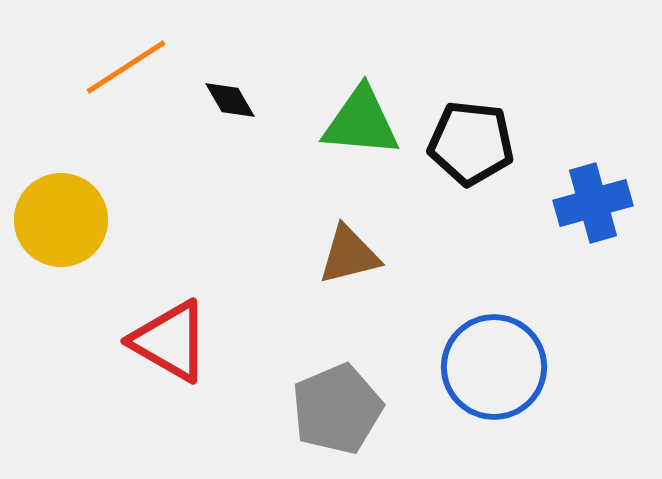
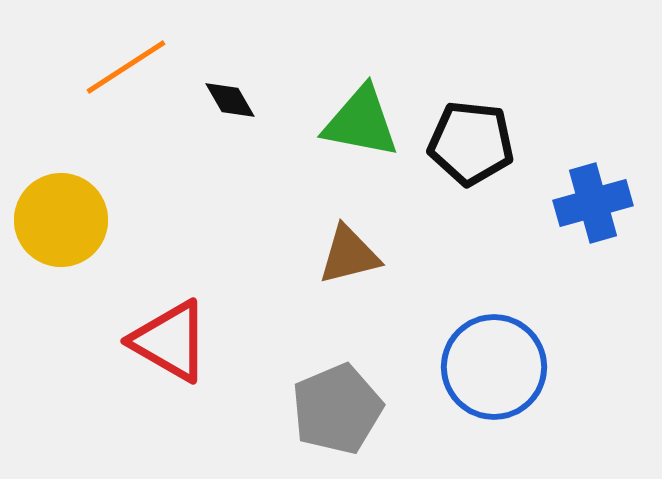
green triangle: rotated 6 degrees clockwise
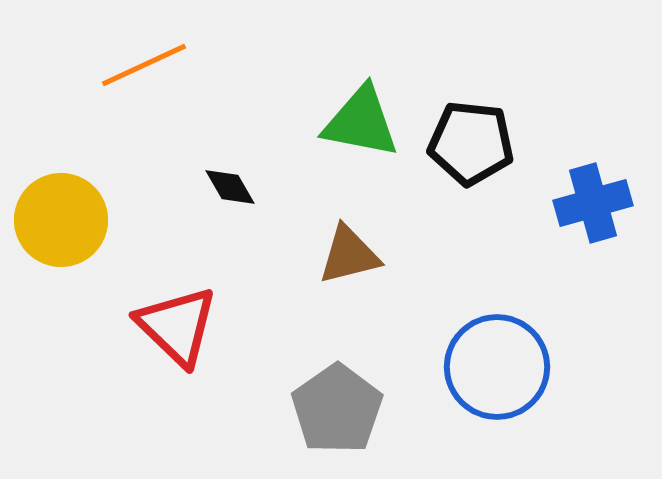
orange line: moved 18 px right, 2 px up; rotated 8 degrees clockwise
black diamond: moved 87 px down
red triangle: moved 7 px right, 15 px up; rotated 14 degrees clockwise
blue circle: moved 3 px right
gray pentagon: rotated 12 degrees counterclockwise
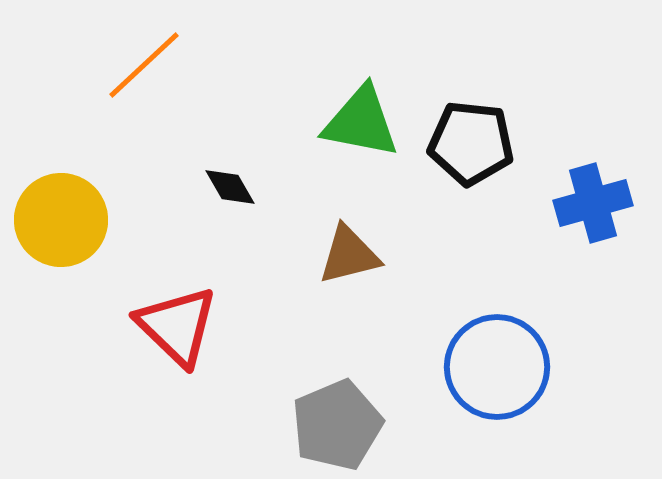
orange line: rotated 18 degrees counterclockwise
gray pentagon: moved 16 px down; rotated 12 degrees clockwise
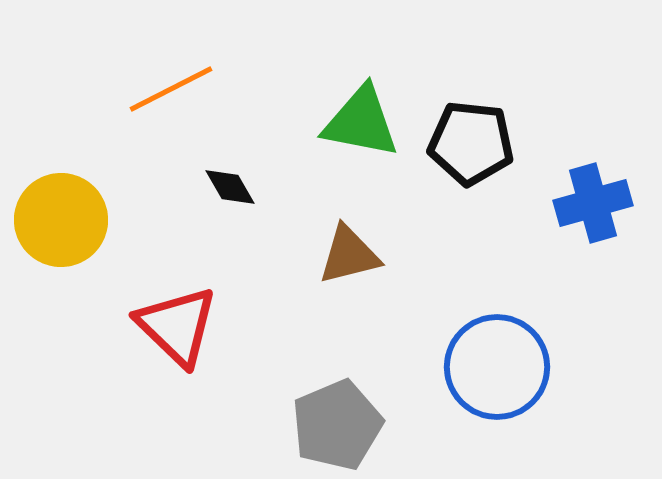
orange line: moved 27 px right, 24 px down; rotated 16 degrees clockwise
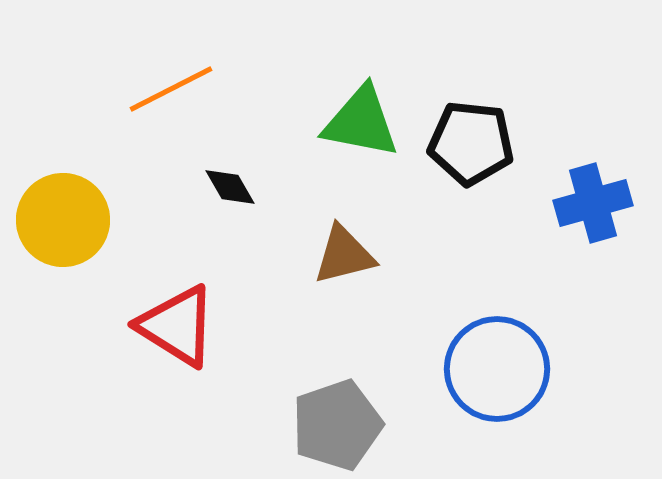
yellow circle: moved 2 px right
brown triangle: moved 5 px left
red triangle: rotated 12 degrees counterclockwise
blue circle: moved 2 px down
gray pentagon: rotated 4 degrees clockwise
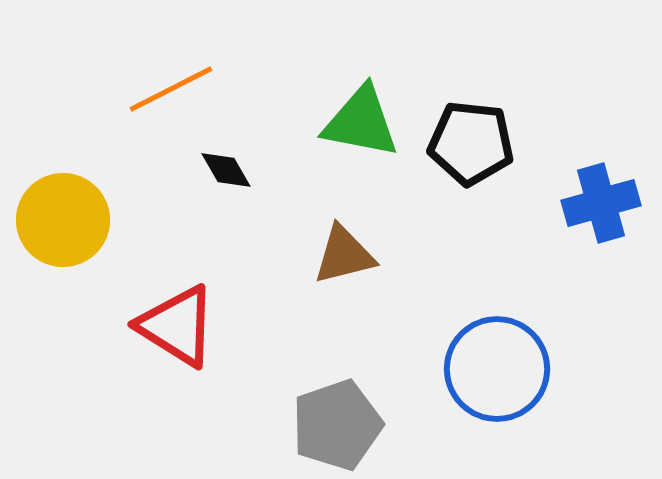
black diamond: moved 4 px left, 17 px up
blue cross: moved 8 px right
